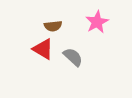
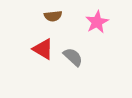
brown semicircle: moved 10 px up
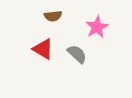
pink star: moved 5 px down
gray semicircle: moved 4 px right, 3 px up
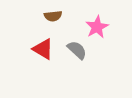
gray semicircle: moved 4 px up
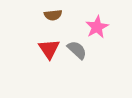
brown semicircle: moved 1 px up
red triangle: moved 6 px right; rotated 25 degrees clockwise
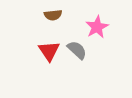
red triangle: moved 2 px down
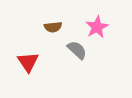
brown semicircle: moved 12 px down
red triangle: moved 21 px left, 11 px down
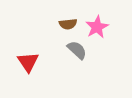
brown semicircle: moved 15 px right, 3 px up
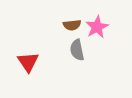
brown semicircle: moved 4 px right, 1 px down
gray semicircle: rotated 145 degrees counterclockwise
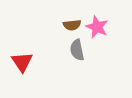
pink star: rotated 20 degrees counterclockwise
red triangle: moved 6 px left
